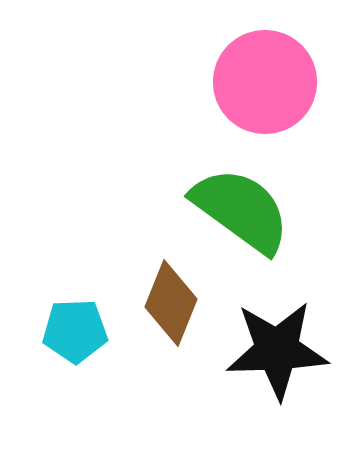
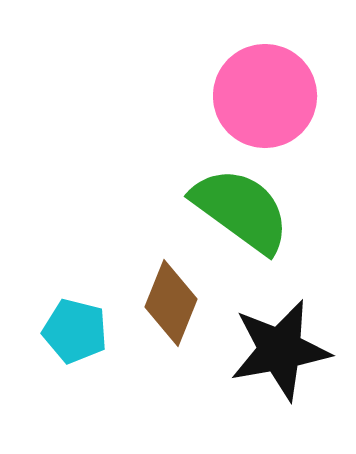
pink circle: moved 14 px down
cyan pentagon: rotated 16 degrees clockwise
black star: moved 3 px right; rotated 8 degrees counterclockwise
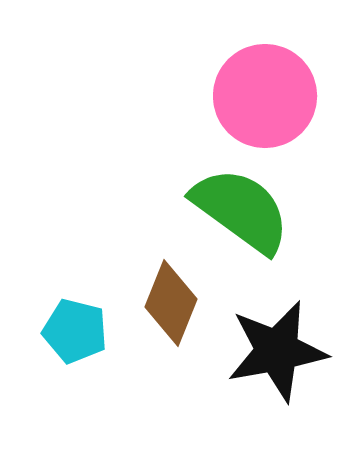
black star: moved 3 px left, 1 px down
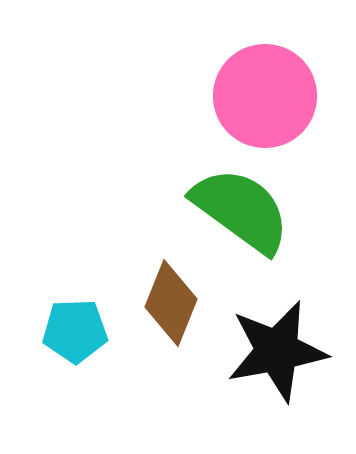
cyan pentagon: rotated 16 degrees counterclockwise
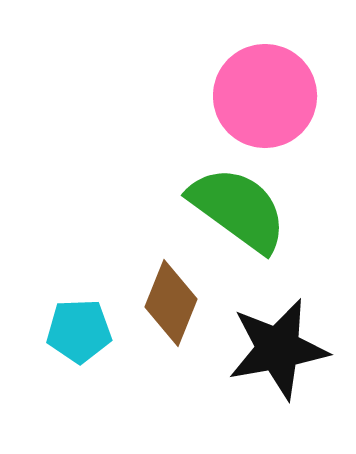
green semicircle: moved 3 px left, 1 px up
cyan pentagon: moved 4 px right
black star: moved 1 px right, 2 px up
